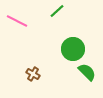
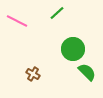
green line: moved 2 px down
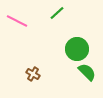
green circle: moved 4 px right
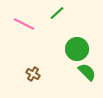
pink line: moved 7 px right, 3 px down
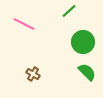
green line: moved 12 px right, 2 px up
green circle: moved 6 px right, 7 px up
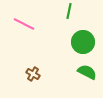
green line: rotated 35 degrees counterclockwise
green semicircle: rotated 18 degrees counterclockwise
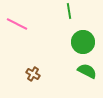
green line: rotated 21 degrees counterclockwise
pink line: moved 7 px left
green semicircle: moved 1 px up
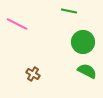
green line: rotated 70 degrees counterclockwise
